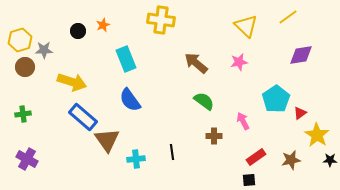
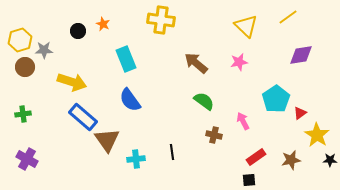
orange star: moved 1 px up; rotated 24 degrees counterclockwise
brown cross: moved 1 px up; rotated 14 degrees clockwise
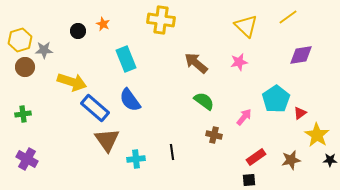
blue rectangle: moved 12 px right, 9 px up
pink arrow: moved 1 px right, 4 px up; rotated 66 degrees clockwise
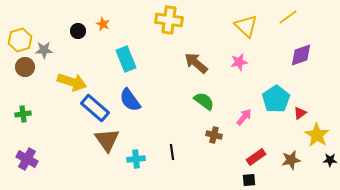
yellow cross: moved 8 px right
purple diamond: rotated 10 degrees counterclockwise
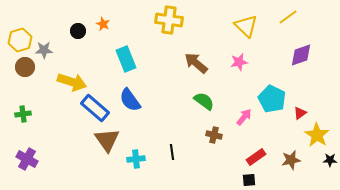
cyan pentagon: moved 4 px left; rotated 12 degrees counterclockwise
